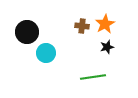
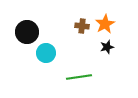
green line: moved 14 px left
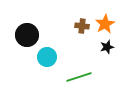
black circle: moved 3 px down
cyan circle: moved 1 px right, 4 px down
green line: rotated 10 degrees counterclockwise
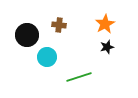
brown cross: moved 23 px left, 1 px up
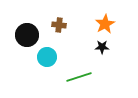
black star: moved 5 px left; rotated 16 degrees clockwise
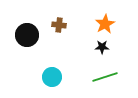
cyan circle: moved 5 px right, 20 px down
green line: moved 26 px right
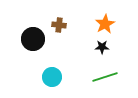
black circle: moved 6 px right, 4 px down
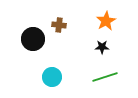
orange star: moved 1 px right, 3 px up
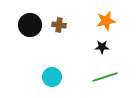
orange star: rotated 18 degrees clockwise
black circle: moved 3 px left, 14 px up
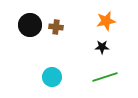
brown cross: moved 3 px left, 2 px down
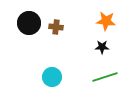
orange star: rotated 18 degrees clockwise
black circle: moved 1 px left, 2 px up
